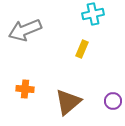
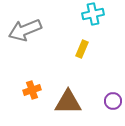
orange cross: moved 7 px right, 1 px down; rotated 24 degrees counterclockwise
brown triangle: rotated 40 degrees clockwise
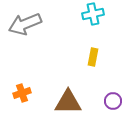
gray arrow: moved 6 px up
yellow rectangle: moved 11 px right, 8 px down; rotated 12 degrees counterclockwise
orange cross: moved 10 px left, 3 px down
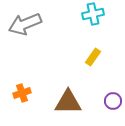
yellow rectangle: rotated 24 degrees clockwise
